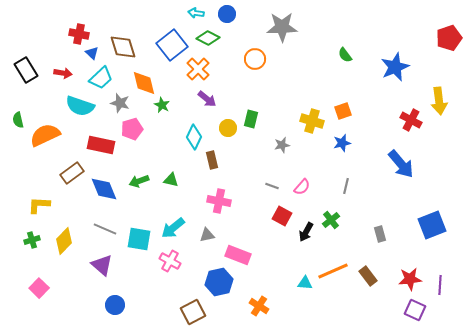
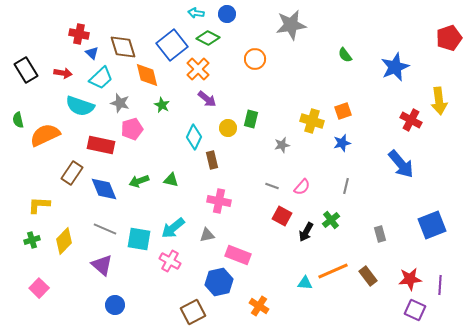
gray star at (282, 27): moved 9 px right, 2 px up; rotated 8 degrees counterclockwise
orange diamond at (144, 83): moved 3 px right, 8 px up
brown rectangle at (72, 173): rotated 20 degrees counterclockwise
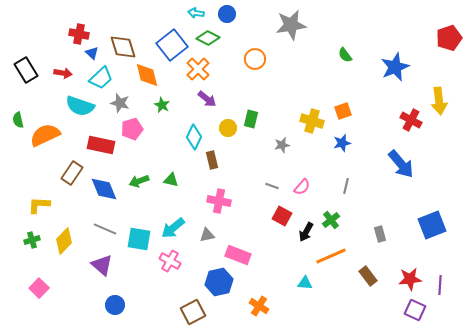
orange line at (333, 271): moved 2 px left, 15 px up
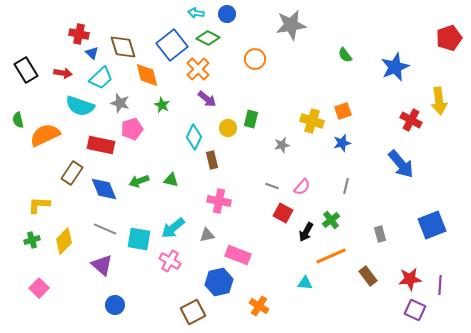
red square at (282, 216): moved 1 px right, 3 px up
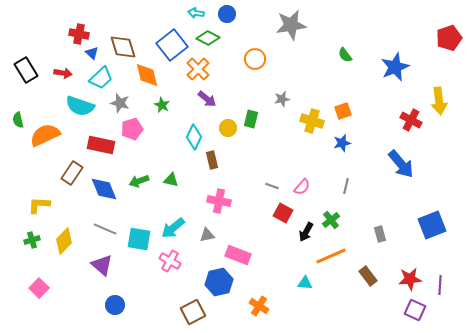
gray star at (282, 145): moved 46 px up
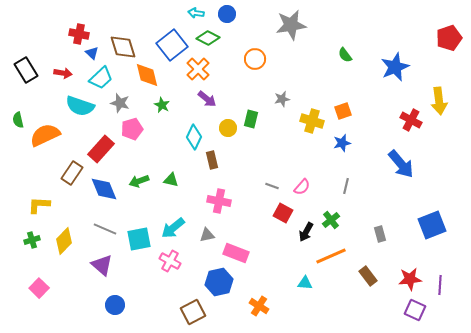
red rectangle at (101, 145): moved 4 px down; rotated 60 degrees counterclockwise
cyan square at (139, 239): rotated 20 degrees counterclockwise
pink rectangle at (238, 255): moved 2 px left, 2 px up
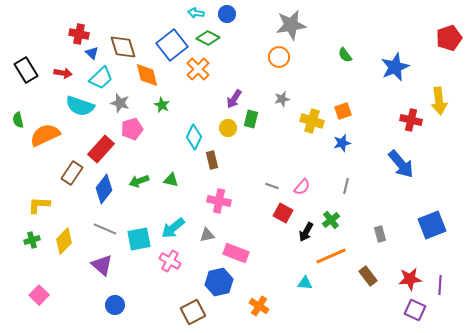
orange circle at (255, 59): moved 24 px right, 2 px up
purple arrow at (207, 99): moved 27 px right; rotated 84 degrees clockwise
red cross at (411, 120): rotated 15 degrees counterclockwise
blue diamond at (104, 189): rotated 60 degrees clockwise
pink square at (39, 288): moved 7 px down
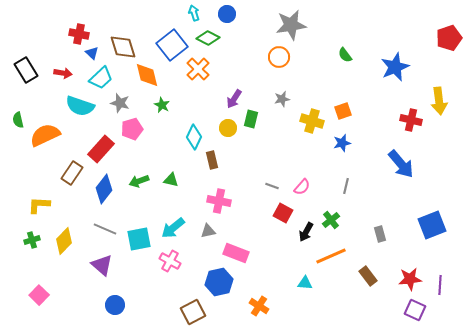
cyan arrow at (196, 13): moved 2 px left; rotated 63 degrees clockwise
gray triangle at (207, 235): moved 1 px right, 4 px up
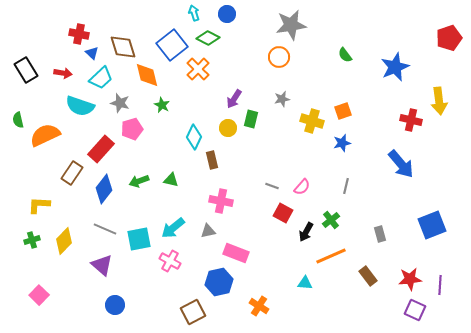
pink cross at (219, 201): moved 2 px right
